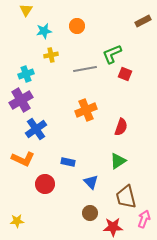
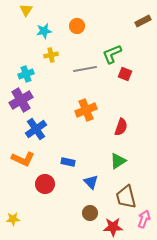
yellow star: moved 4 px left, 2 px up
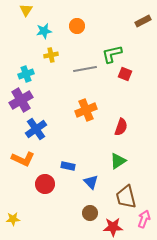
green L-shape: rotated 10 degrees clockwise
blue rectangle: moved 4 px down
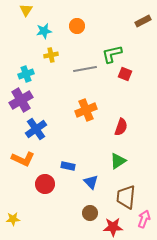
brown trapezoid: rotated 20 degrees clockwise
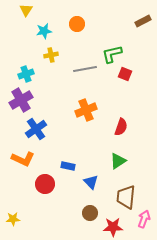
orange circle: moved 2 px up
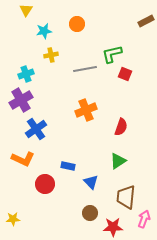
brown rectangle: moved 3 px right
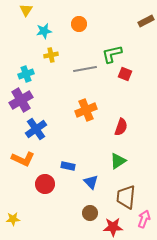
orange circle: moved 2 px right
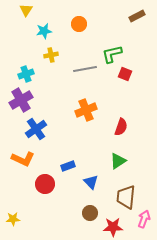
brown rectangle: moved 9 px left, 5 px up
blue rectangle: rotated 32 degrees counterclockwise
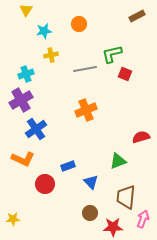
red semicircle: moved 20 px right, 10 px down; rotated 126 degrees counterclockwise
green triangle: rotated 12 degrees clockwise
pink arrow: moved 1 px left
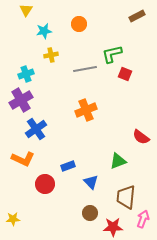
red semicircle: rotated 126 degrees counterclockwise
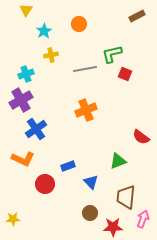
cyan star: rotated 21 degrees counterclockwise
